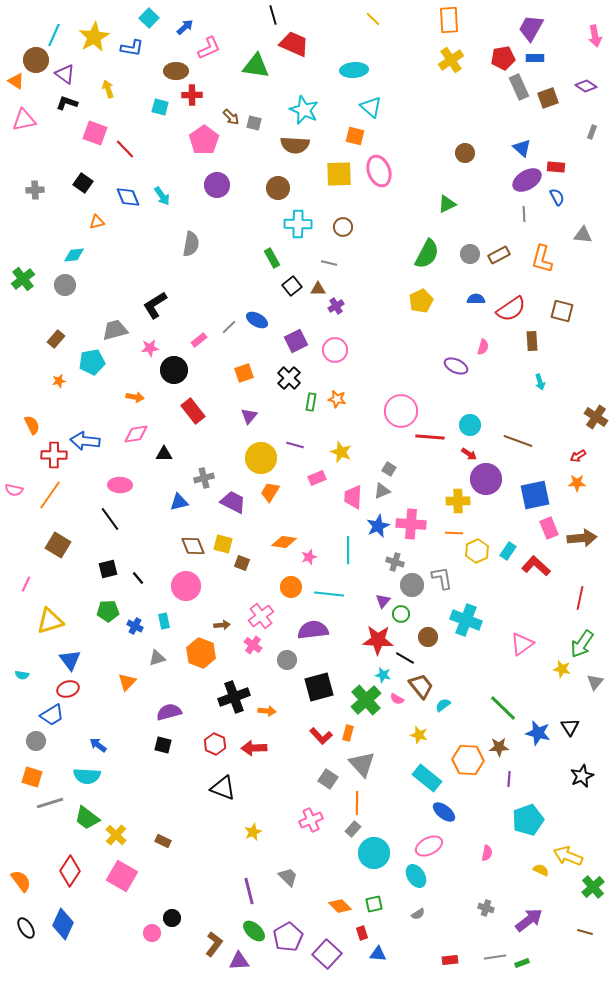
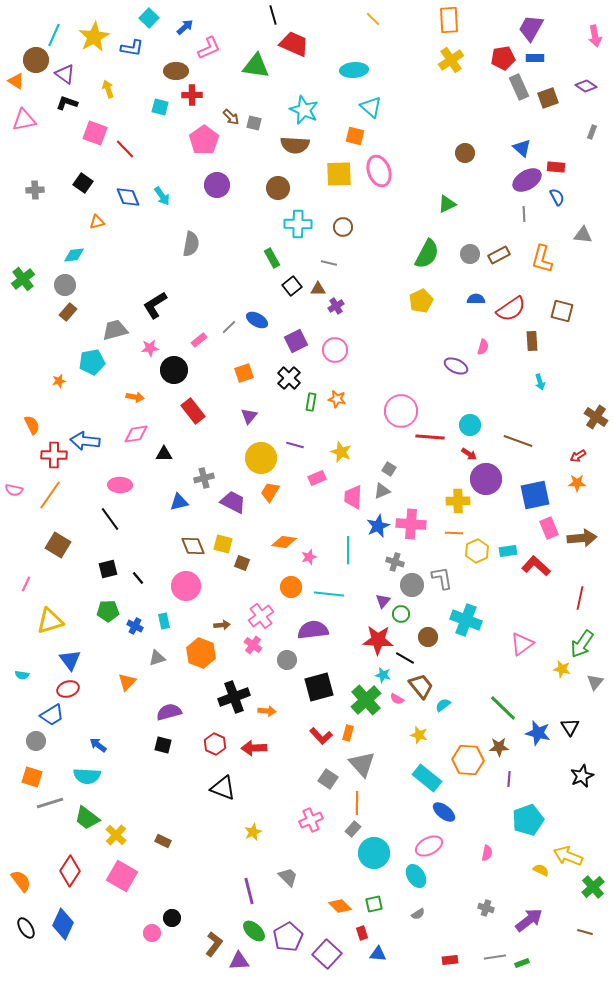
brown rectangle at (56, 339): moved 12 px right, 27 px up
cyan rectangle at (508, 551): rotated 48 degrees clockwise
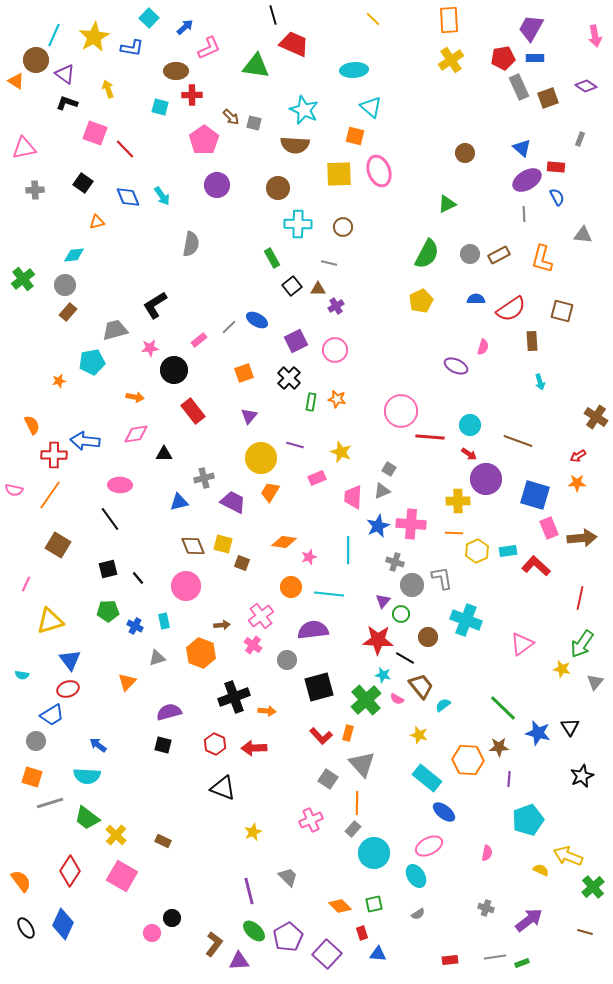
pink triangle at (24, 120): moved 28 px down
gray rectangle at (592, 132): moved 12 px left, 7 px down
blue square at (535, 495): rotated 28 degrees clockwise
